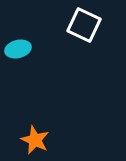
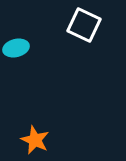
cyan ellipse: moved 2 px left, 1 px up
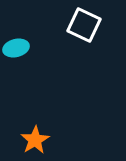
orange star: rotated 16 degrees clockwise
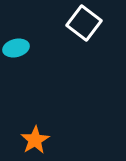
white square: moved 2 px up; rotated 12 degrees clockwise
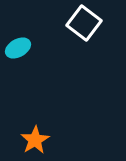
cyan ellipse: moved 2 px right; rotated 15 degrees counterclockwise
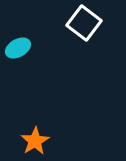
orange star: moved 1 px down
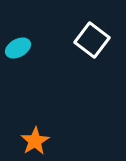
white square: moved 8 px right, 17 px down
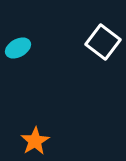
white square: moved 11 px right, 2 px down
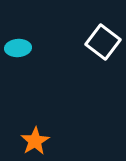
cyan ellipse: rotated 25 degrees clockwise
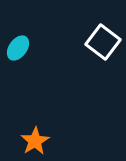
cyan ellipse: rotated 50 degrees counterclockwise
